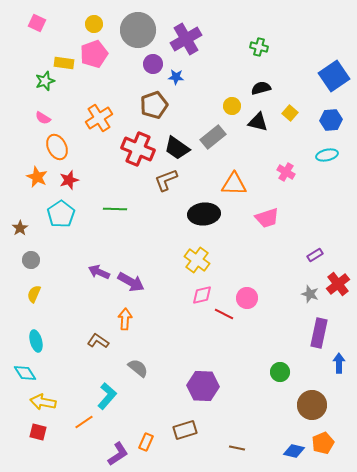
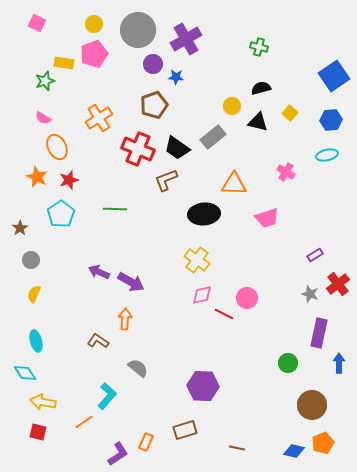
green circle at (280, 372): moved 8 px right, 9 px up
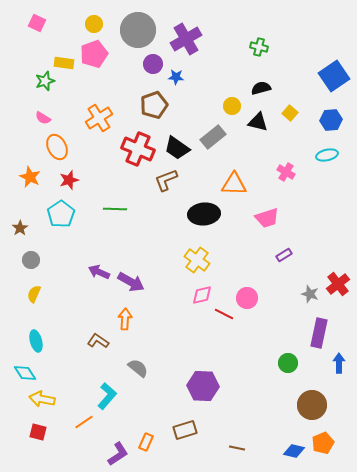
orange star at (37, 177): moved 7 px left
purple rectangle at (315, 255): moved 31 px left
yellow arrow at (43, 402): moved 1 px left, 3 px up
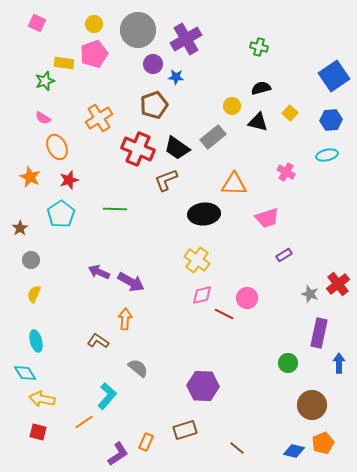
brown line at (237, 448): rotated 28 degrees clockwise
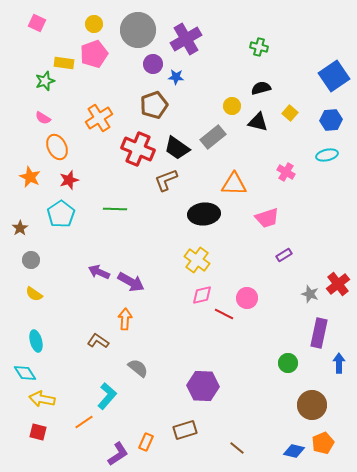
yellow semicircle at (34, 294): rotated 78 degrees counterclockwise
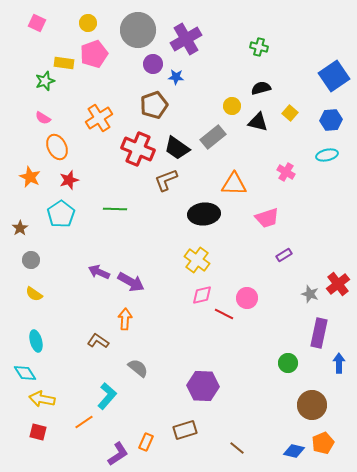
yellow circle at (94, 24): moved 6 px left, 1 px up
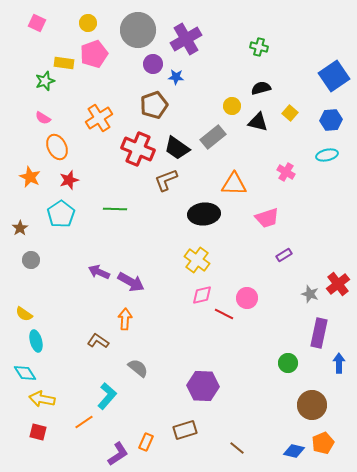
yellow semicircle at (34, 294): moved 10 px left, 20 px down
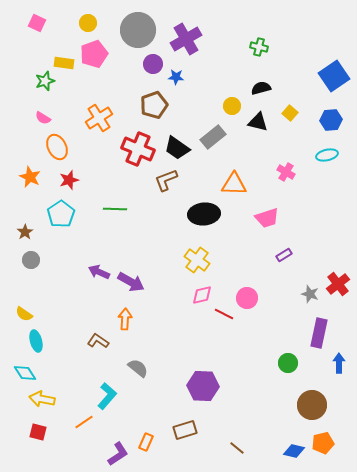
brown star at (20, 228): moved 5 px right, 4 px down
orange pentagon at (323, 443): rotated 10 degrees clockwise
